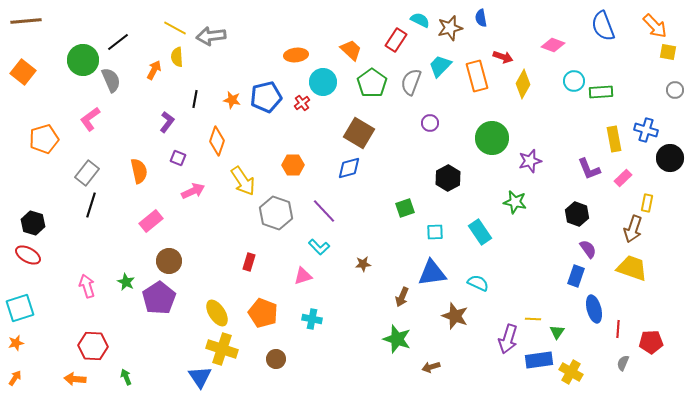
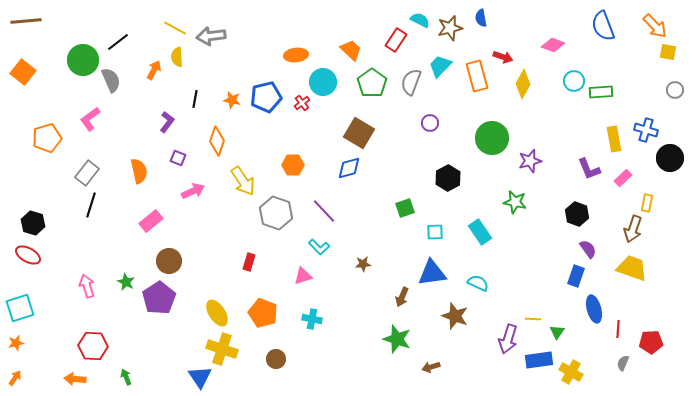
orange pentagon at (44, 139): moved 3 px right, 1 px up
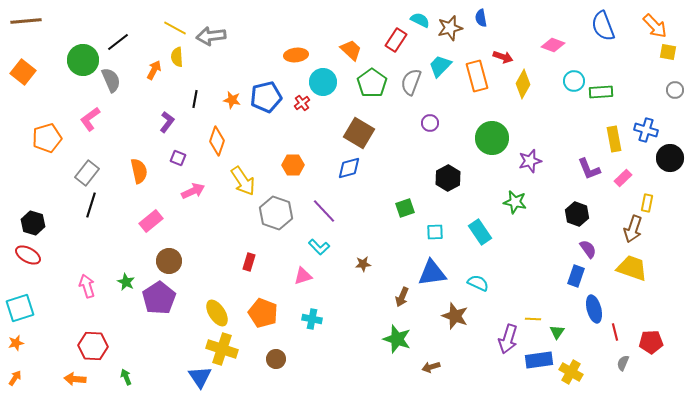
red line at (618, 329): moved 3 px left, 3 px down; rotated 18 degrees counterclockwise
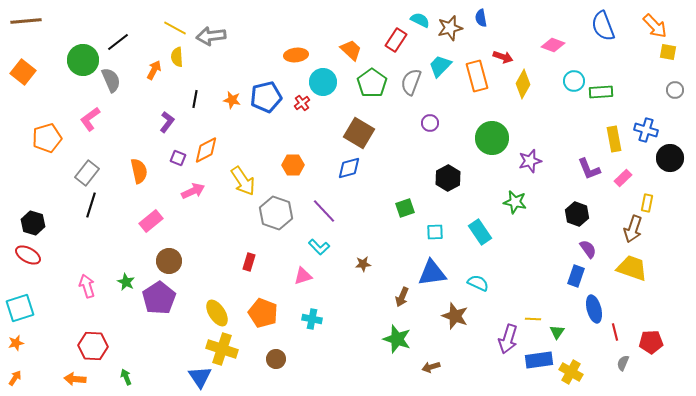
orange diamond at (217, 141): moved 11 px left, 9 px down; rotated 44 degrees clockwise
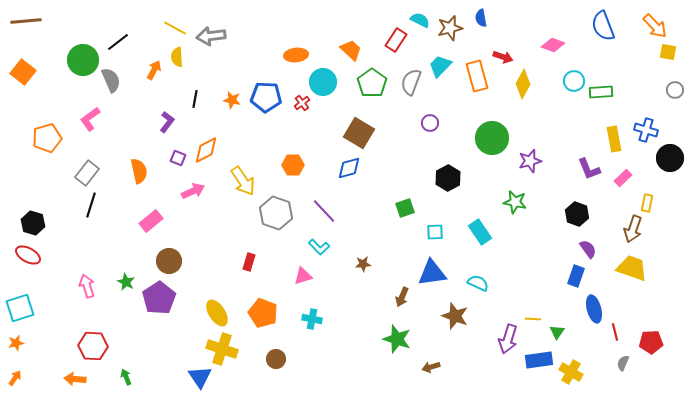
blue pentagon at (266, 97): rotated 16 degrees clockwise
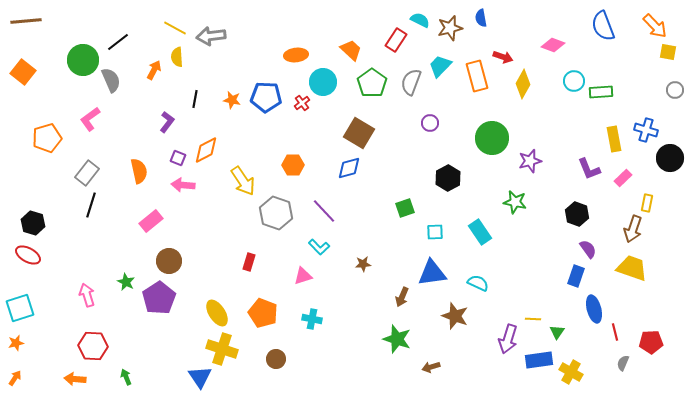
pink arrow at (193, 191): moved 10 px left, 6 px up; rotated 150 degrees counterclockwise
pink arrow at (87, 286): moved 9 px down
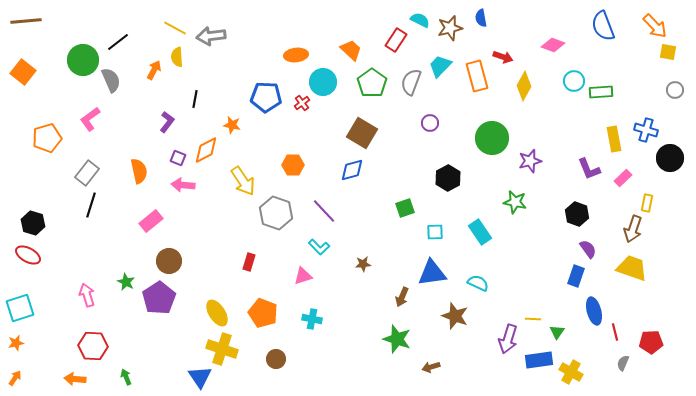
yellow diamond at (523, 84): moved 1 px right, 2 px down
orange star at (232, 100): moved 25 px down
brown square at (359, 133): moved 3 px right
blue diamond at (349, 168): moved 3 px right, 2 px down
blue ellipse at (594, 309): moved 2 px down
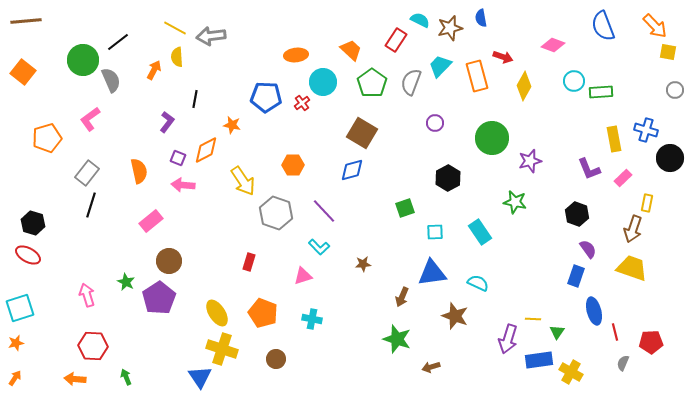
purple circle at (430, 123): moved 5 px right
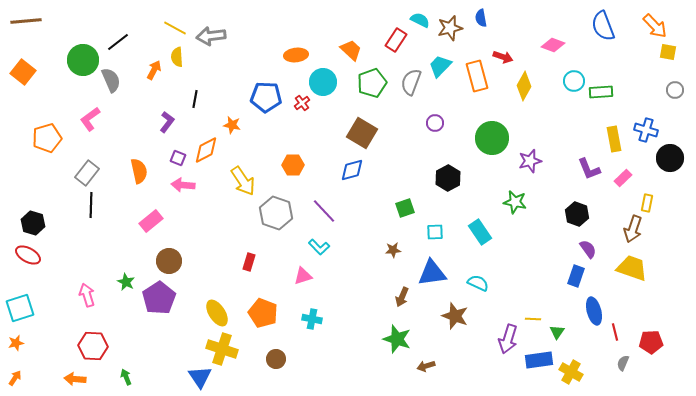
green pentagon at (372, 83): rotated 16 degrees clockwise
black line at (91, 205): rotated 15 degrees counterclockwise
brown star at (363, 264): moved 30 px right, 14 px up
brown arrow at (431, 367): moved 5 px left, 1 px up
